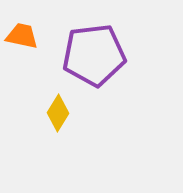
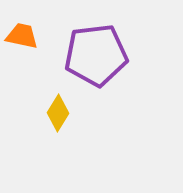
purple pentagon: moved 2 px right
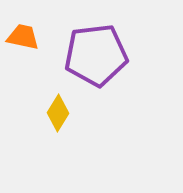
orange trapezoid: moved 1 px right, 1 px down
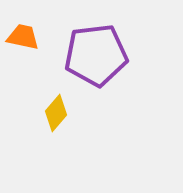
yellow diamond: moved 2 px left; rotated 9 degrees clockwise
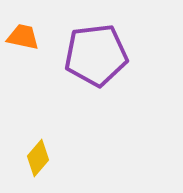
yellow diamond: moved 18 px left, 45 px down
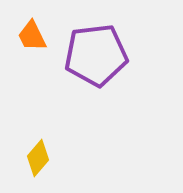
orange trapezoid: moved 9 px right, 1 px up; rotated 128 degrees counterclockwise
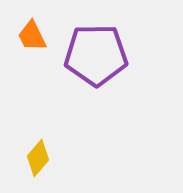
purple pentagon: rotated 6 degrees clockwise
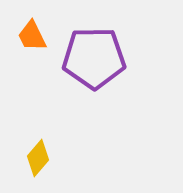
purple pentagon: moved 2 px left, 3 px down
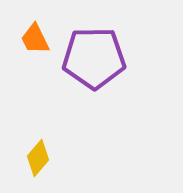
orange trapezoid: moved 3 px right, 3 px down
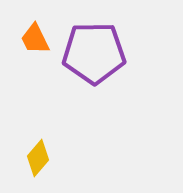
purple pentagon: moved 5 px up
